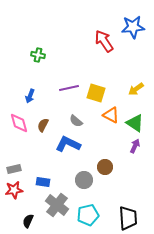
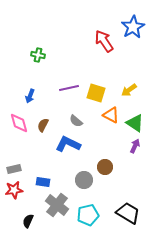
blue star: rotated 25 degrees counterclockwise
yellow arrow: moved 7 px left, 1 px down
black trapezoid: moved 5 px up; rotated 55 degrees counterclockwise
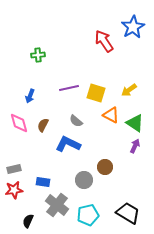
green cross: rotated 16 degrees counterclockwise
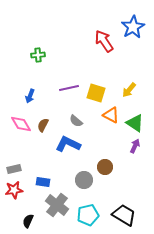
yellow arrow: rotated 14 degrees counterclockwise
pink diamond: moved 2 px right, 1 px down; rotated 15 degrees counterclockwise
black trapezoid: moved 4 px left, 2 px down
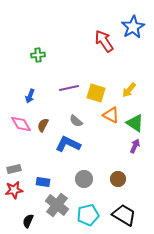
brown circle: moved 13 px right, 12 px down
gray circle: moved 1 px up
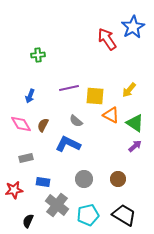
red arrow: moved 3 px right, 2 px up
yellow square: moved 1 px left, 3 px down; rotated 12 degrees counterclockwise
purple arrow: rotated 24 degrees clockwise
gray rectangle: moved 12 px right, 11 px up
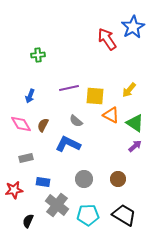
cyan pentagon: rotated 10 degrees clockwise
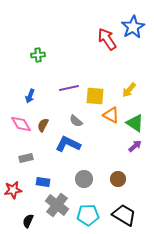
red star: moved 1 px left
